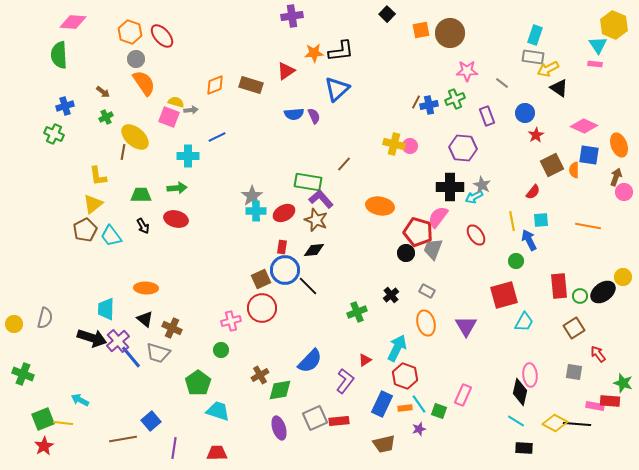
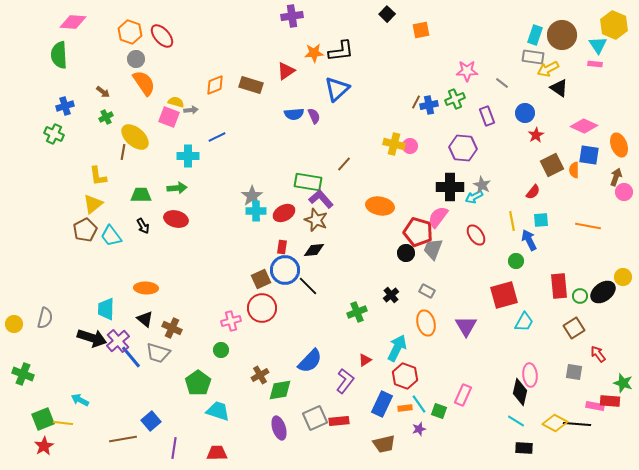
brown circle at (450, 33): moved 112 px right, 2 px down
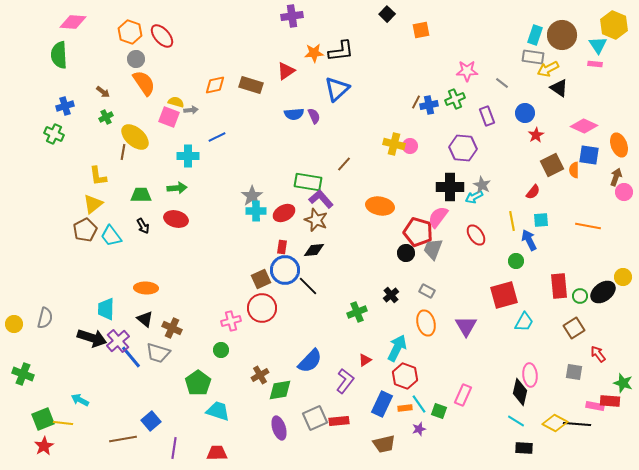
orange diamond at (215, 85): rotated 10 degrees clockwise
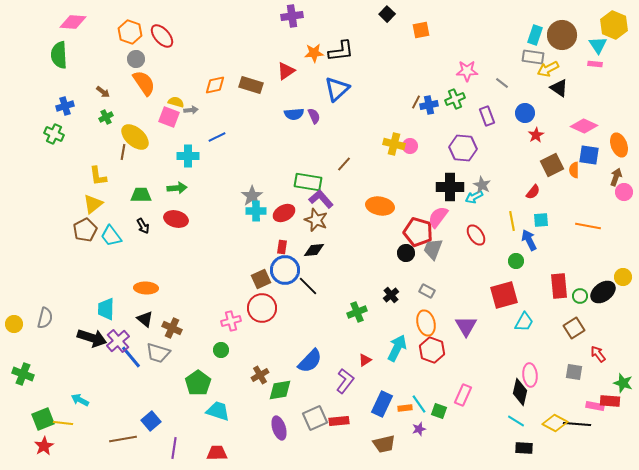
red hexagon at (405, 376): moved 27 px right, 26 px up
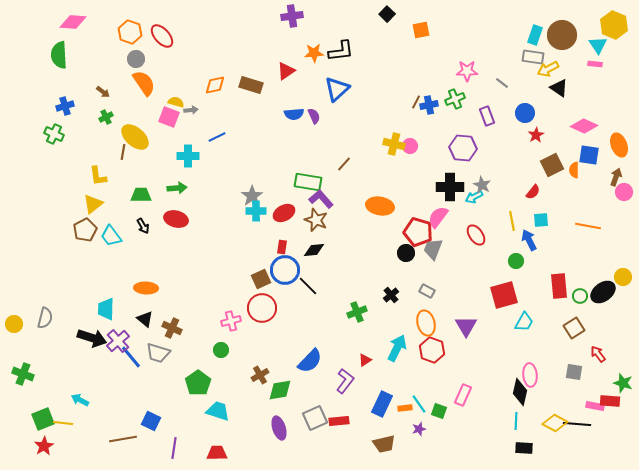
blue square at (151, 421): rotated 24 degrees counterclockwise
cyan line at (516, 421): rotated 60 degrees clockwise
